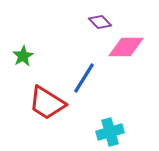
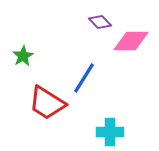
pink diamond: moved 5 px right, 6 px up
cyan cross: rotated 16 degrees clockwise
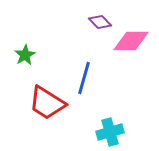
green star: moved 2 px right, 1 px up
blue line: rotated 16 degrees counterclockwise
cyan cross: rotated 16 degrees counterclockwise
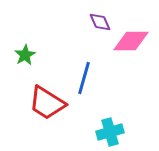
purple diamond: rotated 20 degrees clockwise
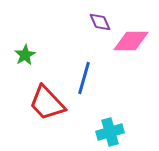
red trapezoid: rotated 15 degrees clockwise
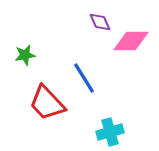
green star: rotated 20 degrees clockwise
blue line: rotated 48 degrees counterclockwise
